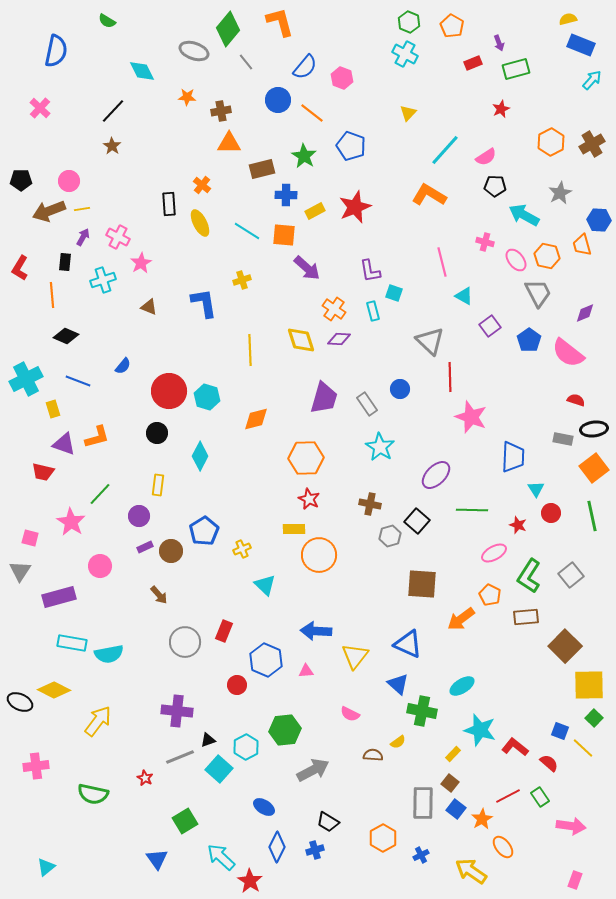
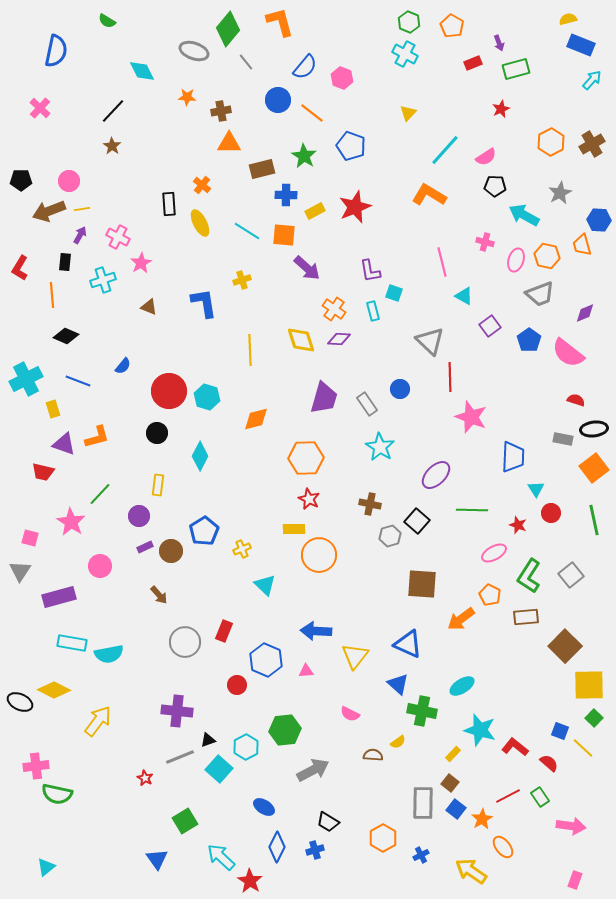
purple arrow at (83, 237): moved 3 px left, 2 px up
pink ellipse at (516, 260): rotated 55 degrees clockwise
gray trapezoid at (538, 293): moved 2 px right, 1 px down; rotated 96 degrees clockwise
green line at (592, 516): moved 2 px right, 4 px down
green semicircle at (93, 794): moved 36 px left
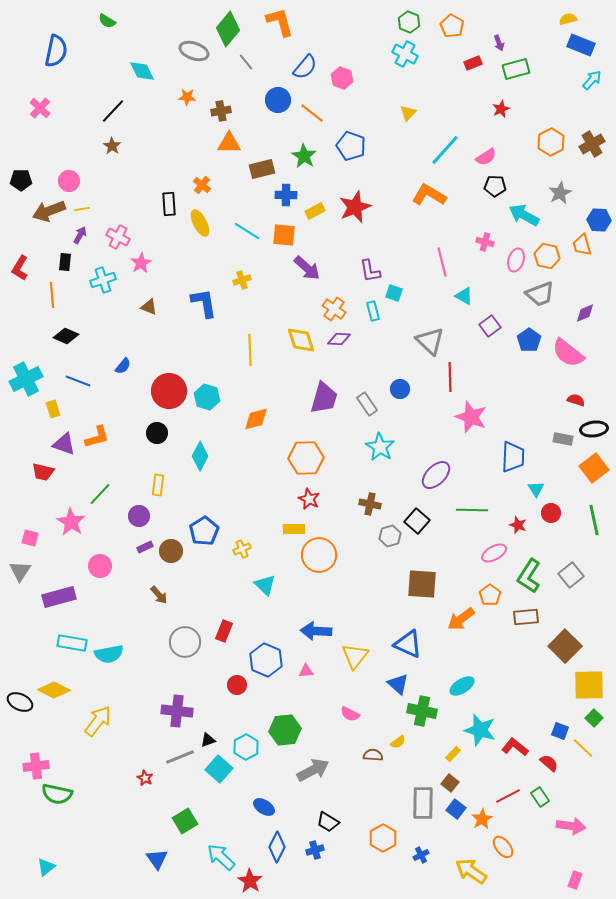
orange pentagon at (490, 595): rotated 10 degrees clockwise
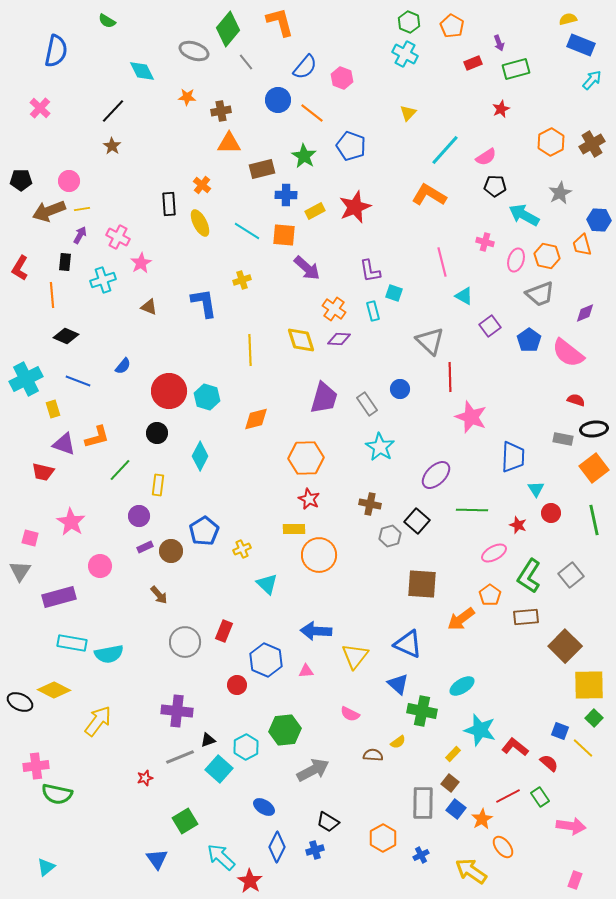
green line at (100, 494): moved 20 px right, 24 px up
cyan triangle at (265, 585): moved 2 px right, 1 px up
red star at (145, 778): rotated 28 degrees clockwise
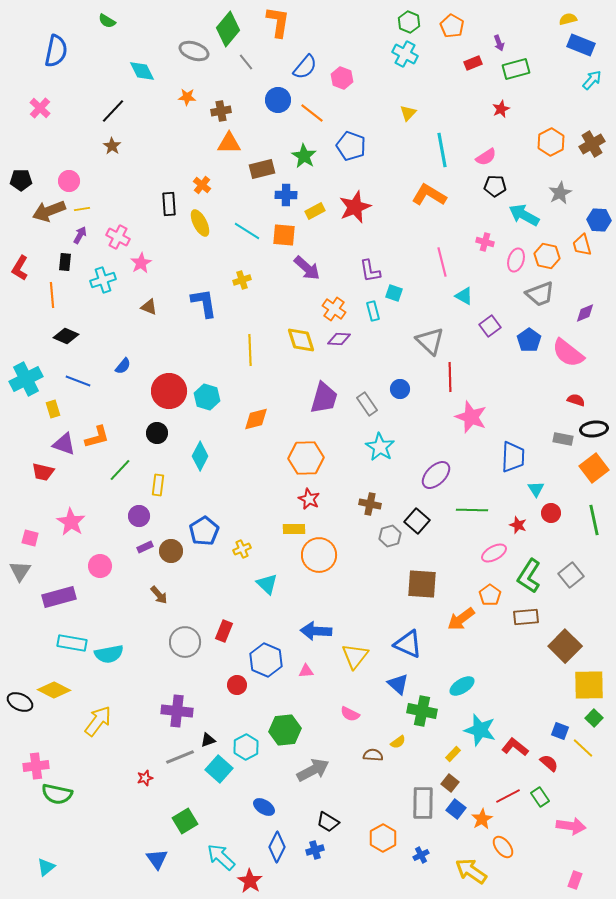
orange L-shape at (280, 22): moved 2 px left; rotated 24 degrees clockwise
cyan line at (445, 150): moved 3 px left; rotated 52 degrees counterclockwise
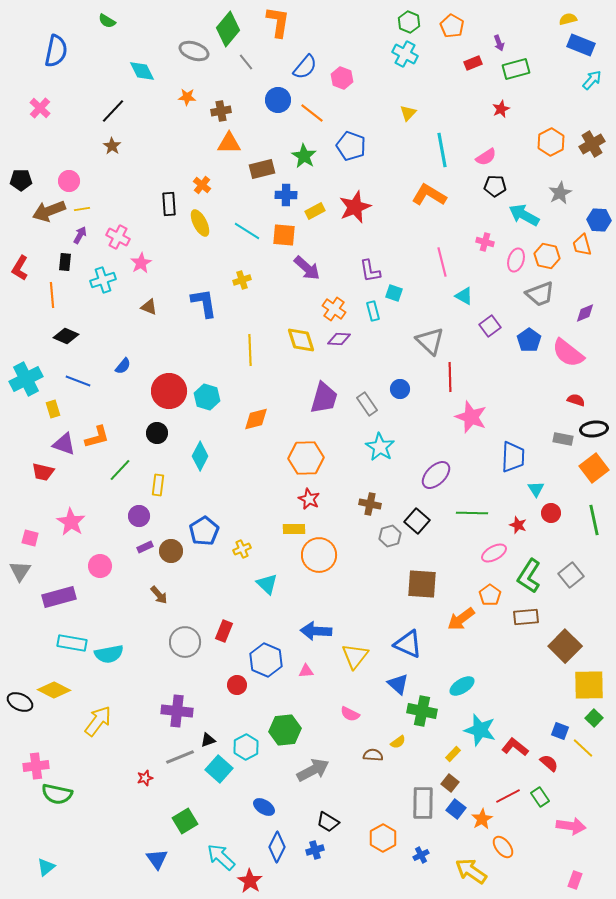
green line at (472, 510): moved 3 px down
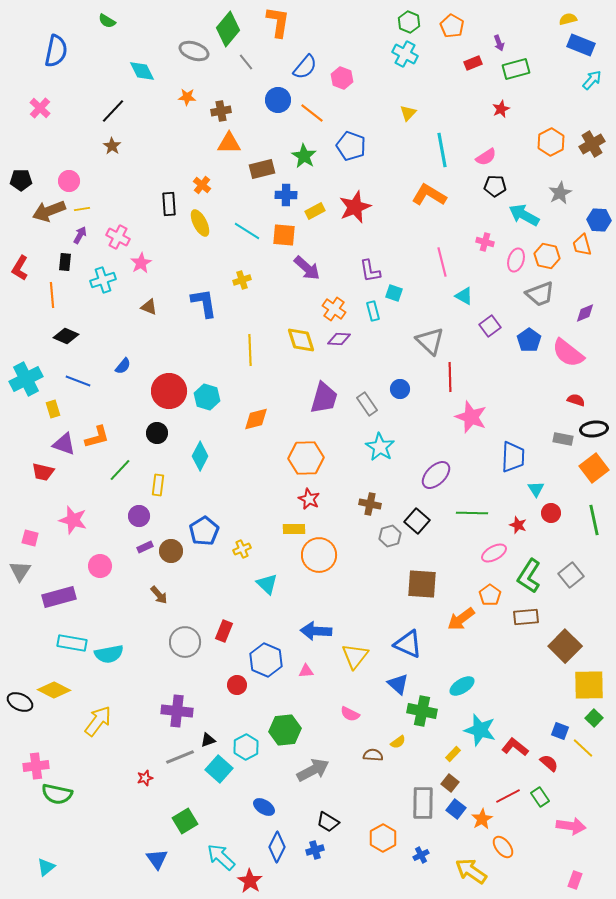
pink star at (71, 522): moved 2 px right, 2 px up; rotated 16 degrees counterclockwise
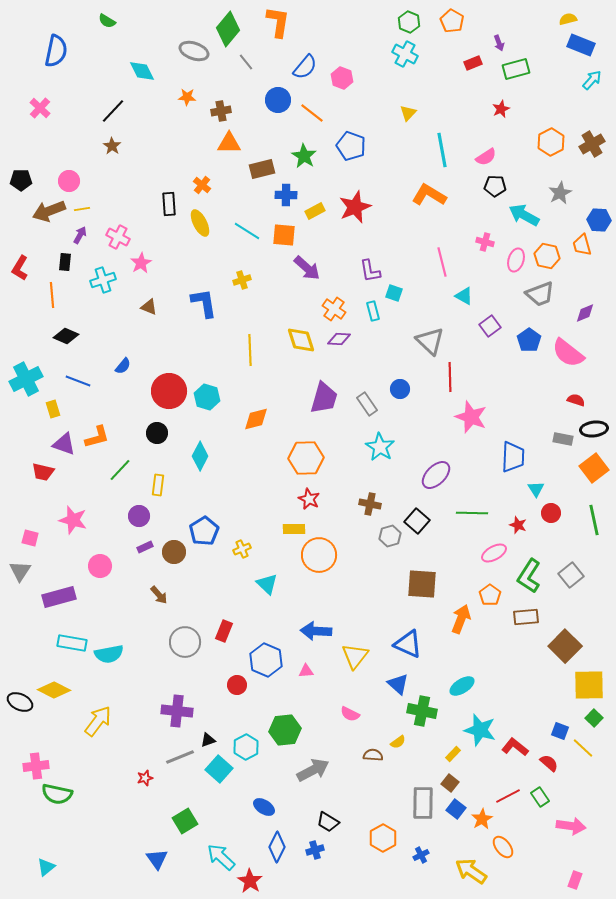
orange pentagon at (452, 26): moved 5 px up
brown circle at (171, 551): moved 3 px right, 1 px down
orange arrow at (461, 619): rotated 148 degrees clockwise
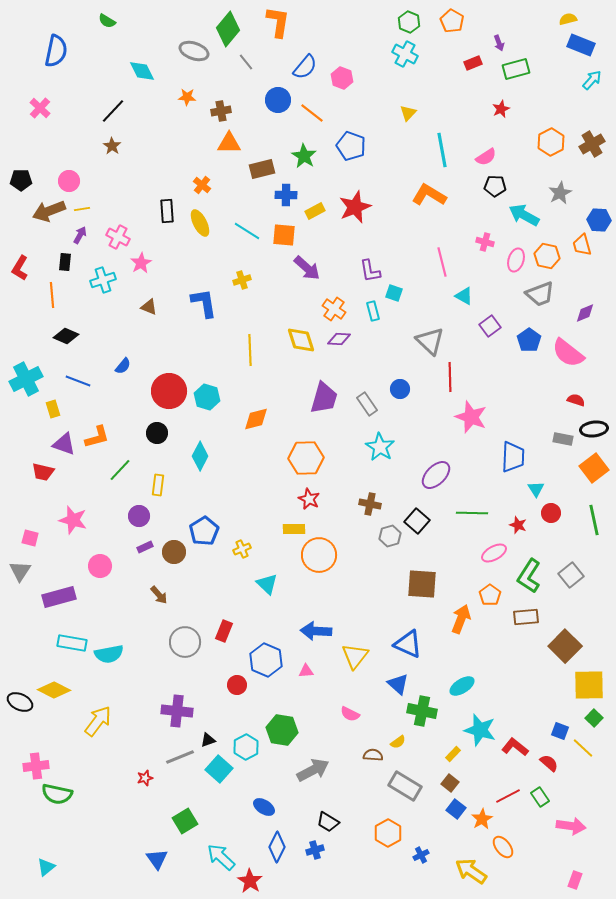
black rectangle at (169, 204): moved 2 px left, 7 px down
green hexagon at (285, 730): moved 3 px left; rotated 16 degrees clockwise
gray rectangle at (423, 803): moved 18 px left, 17 px up; rotated 60 degrees counterclockwise
orange hexagon at (383, 838): moved 5 px right, 5 px up
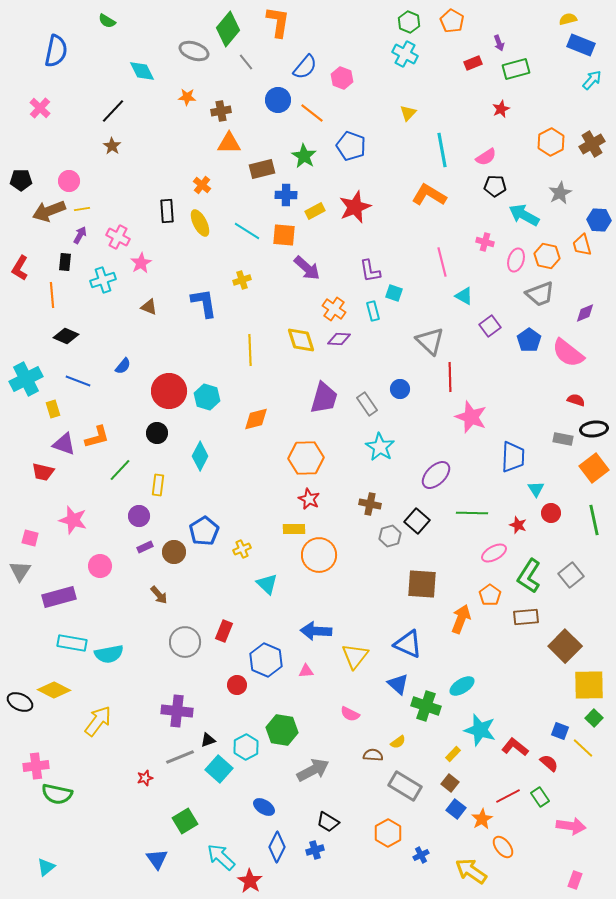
green cross at (422, 711): moved 4 px right, 5 px up; rotated 8 degrees clockwise
